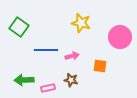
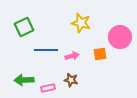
green square: moved 5 px right; rotated 30 degrees clockwise
orange square: moved 12 px up; rotated 16 degrees counterclockwise
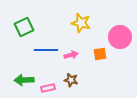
pink arrow: moved 1 px left, 1 px up
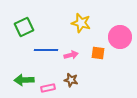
orange square: moved 2 px left, 1 px up; rotated 16 degrees clockwise
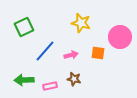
blue line: moved 1 px left, 1 px down; rotated 50 degrees counterclockwise
brown star: moved 3 px right, 1 px up
pink rectangle: moved 2 px right, 2 px up
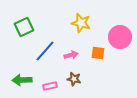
green arrow: moved 2 px left
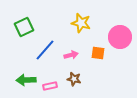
blue line: moved 1 px up
green arrow: moved 4 px right
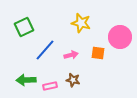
brown star: moved 1 px left, 1 px down
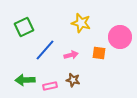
orange square: moved 1 px right
green arrow: moved 1 px left
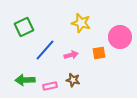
orange square: rotated 16 degrees counterclockwise
